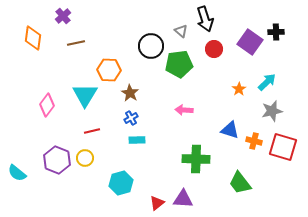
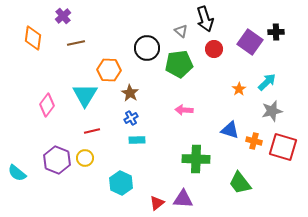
black circle: moved 4 px left, 2 px down
cyan hexagon: rotated 20 degrees counterclockwise
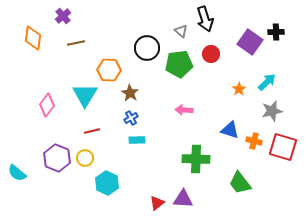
red circle: moved 3 px left, 5 px down
purple hexagon: moved 2 px up
cyan hexagon: moved 14 px left
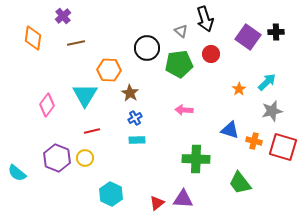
purple square: moved 2 px left, 5 px up
blue cross: moved 4 px right
cyan hexagon: moved 4 px right, 11 px down
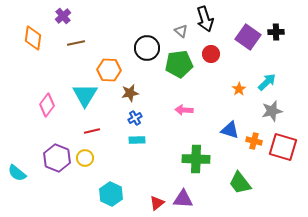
brown star: rotated 30 degrees clockwise
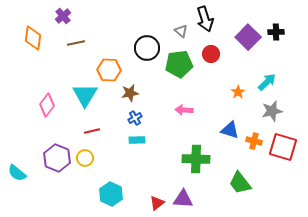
purple square: rotated 10 degrees clockwise
orange star: moved 1 px left, 3 px down
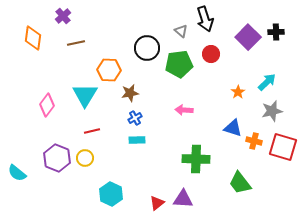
blue triangle: moved 3 px right, 2 px up
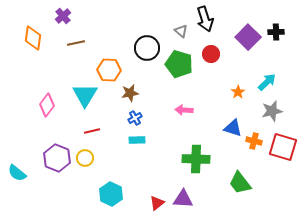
green pentagon: rotated 24 degrees clockwise
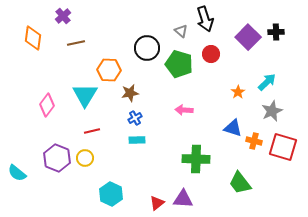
gray star: rotated 10 degrees counterclockwise
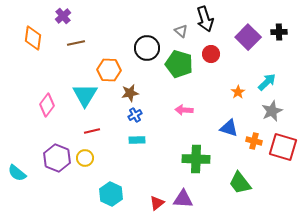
black cross: moved 3 px right
blue cross: moved 3 px up
blue triangle: moved 4 px left
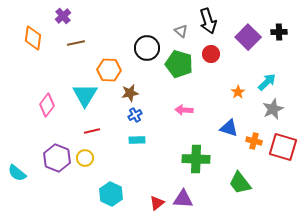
black arrow: moved 3 px right, 2 px down
gray star: moved 1 px right, 2 px up
